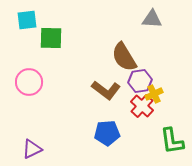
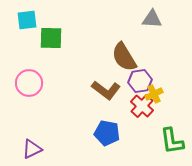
pink circle: moved 1 px down
blue pentagon: rotated 15 degrees clockwise
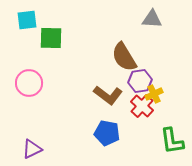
brown L-shape: moved 2 px right, 5 px down
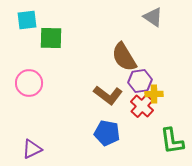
gray triangle: moved 1 px right, 2 px up; rotated 30 degrees clockwise
yellow cross: rotated 24 degrees clockwise
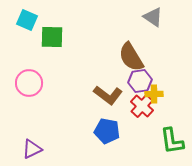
cyan square: rotated 30 degrees clockwise
green square: moved 1 px right, 1 px up
brown semicircle: moved 7 px right
blue pentagon: moved 2 px up
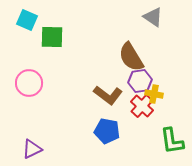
yellow cross: rotated 12 degrees clockwise
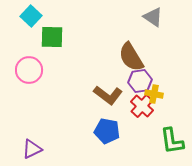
cyan square: moved 4 px right, 4 px up; rotated 20 degrees clockwise
pink circle: moved 13 px up
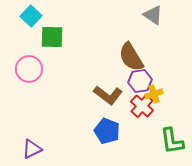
gray triangle: moved 2 px up
pink circle: moved 1 px up
yellow cross: rotated 30 degrees counterclockwise
blue pentagon: rotated 10 degrees clockwise
